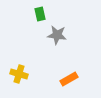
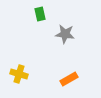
gray star: moved 8 px right, 1 px up
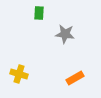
green rectangle: moved 1 px left, 1 px up; rotated 16 degrees clockwise
orange rectangle: moved 6 px right, 1 px up
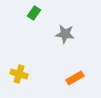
green rectangle: moved 5 px left; rotated 32 degrees clockwise
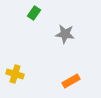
yellow cross: moved 4 px left
orange rectangle: moved 4 px left, 3 px down
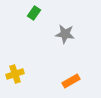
yellow cross: rotated 36 degrees counterclockwise
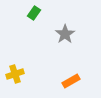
gray star: rotated 30 degrees clockwise
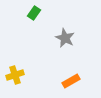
gray star: moved 4 px down; rotated 12 degrees counterclockwise
yellow cross: moved 1 px down
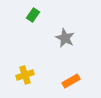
green rectangle: moved 1 px left, 2 px down
yellow cross: moved 10 px right
